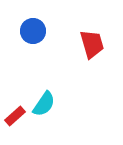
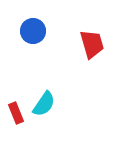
red rectangle: moved 1 px right, 3 px up; rotated 70 degrees counterclockwise
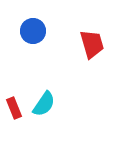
red rectangle: moved 2 px left, 5 px up
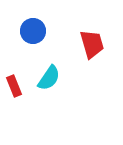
cyan semicircle: moved 5 px right, 26 px up
red rectangle: moved 22 px up
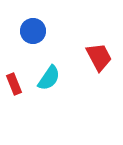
red trapezoid: moved 7 px right, 13 px down; rotated 12 degrees counterclockwise
red rectangle: moved 2 px up
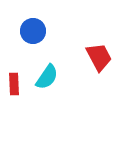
cyan semicircle: moved 2 px left, 1 px up
red rectangle: rotated 20 degrees clockwise
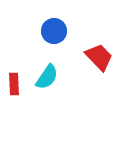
blue circle: moved 21 px right
red trapezoid: rotated 16 degrees counterclockwise
